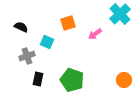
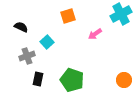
cyan cross: moved 1 px right; rotated 15 degrees clockwise
orange square: moved 7 px up
cyan square: rotated 24 degrees clockwise
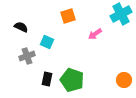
cyan square: rotated 24 degrees counterclockwise
black rectangle: moved 9 px right
